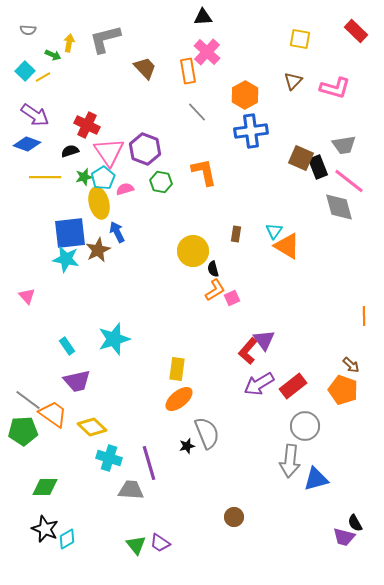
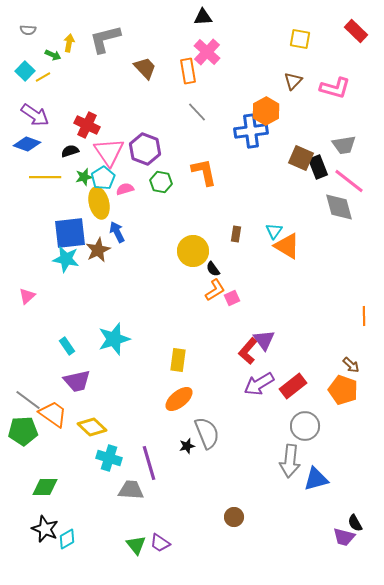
orange hexagon at (245, 95): moved 21 px right, 16 px down
black semicircle at (213, 269): rotated 21 degrees counterclockwise
pink triangle at (27, 296): rotated 30 degrees clockwise
yellow rectangle at (177, 369): moved 1 px right, 9 px up
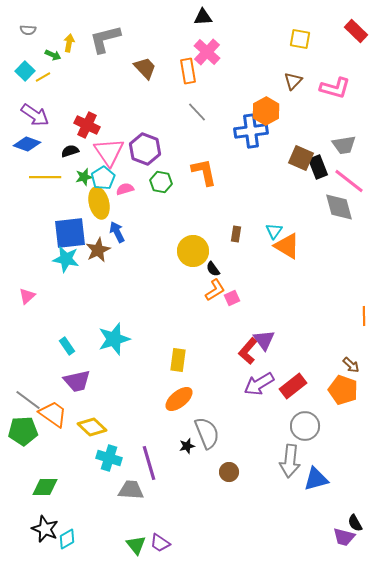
brown circle at (234, 517): moved 5 px left, 45 px up
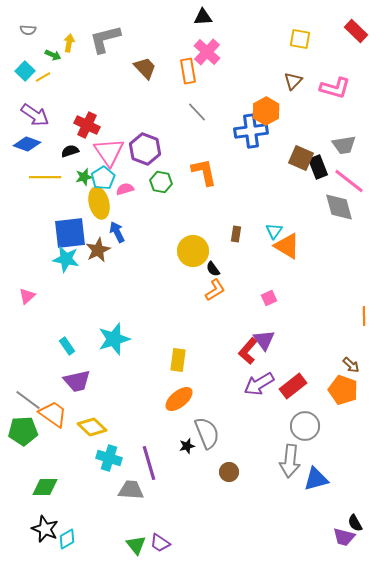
pink square at (232, 298): moved 37 px right
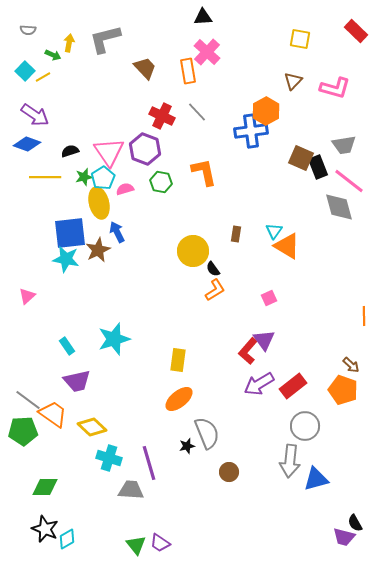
red cross at (87, 125): moved 75 px right, 9 px up
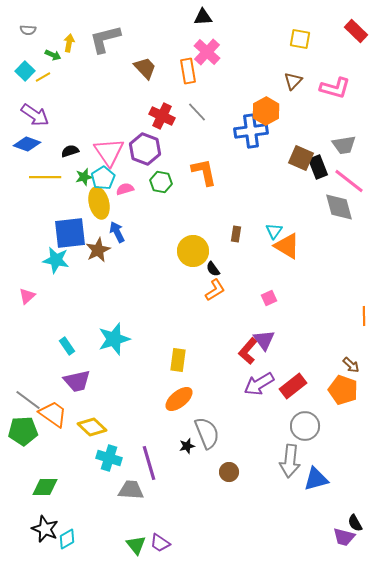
cyan star at (66, 259): moved 10 px left, 1 px down
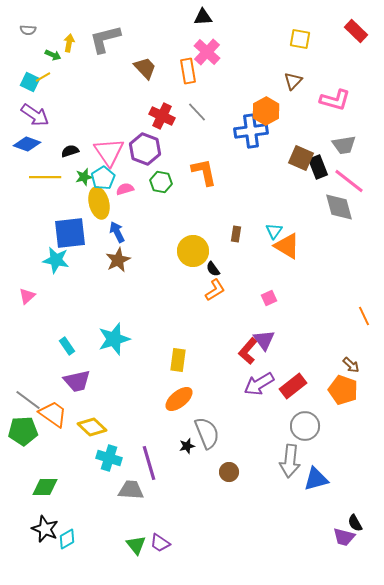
cyan square at (25, 71): moved 5 px right, 11 px down; rotated 18 degrees counterclockwise
pink L-shape at (335, 88): moved 12 px down
brown star at (98, 250): moved 20 px right, 10 px down
orange line at (364, 316): rotated 24 degrees counterclockwise
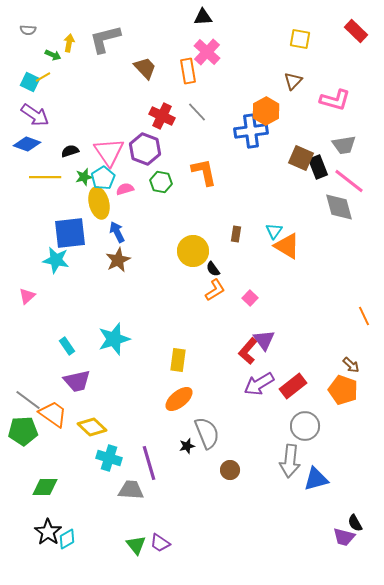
pink square at (269, 298): moved 19 px left; rotated 21 degrees counterclockwise
brown circle at (229, 472): moved 1 px right, 2 px up
black star at (45, 529): moved 3 px right, 3 px down; rotated 12 degrees clockwise
